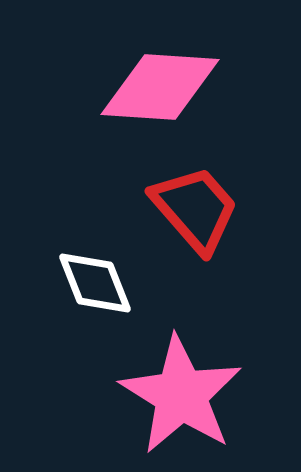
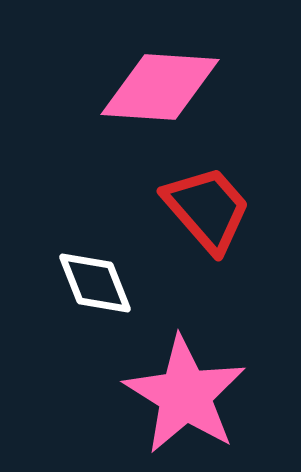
red trapezoid: moved 12 px right
pink star: moved 4 px right
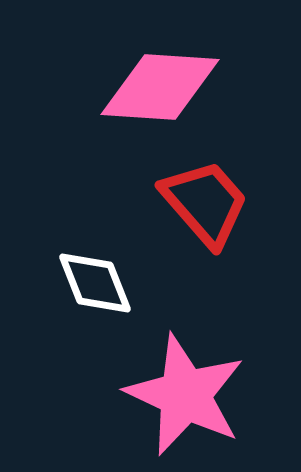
red trapezoid: moved 2 px left, 6 px up
pink star: rotated 7 degrees counterclockwise
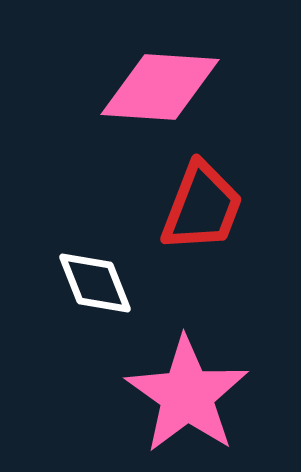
red trapezoid: moved 3 px left, 4 px down; rotated 62 degrees clockwise
pink star: moved 2 px right; rotated 10 degrees clockwise
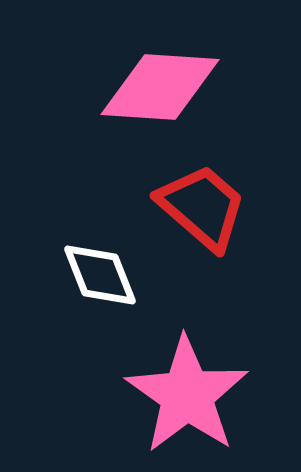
red trapezoid: rotated 70 degrees counterclockwise
white diamond: moved 5 px right, 8 px up
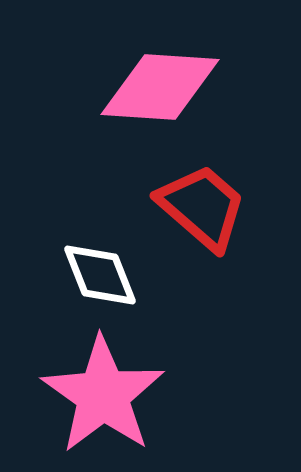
pink star: moved 84 px left
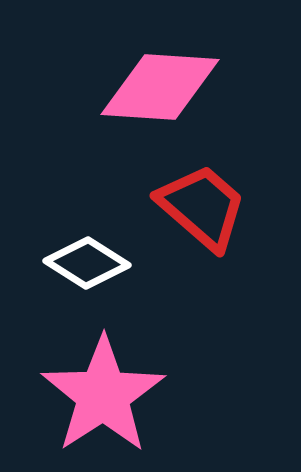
white diamond: moved 13 px left, 12 px up; rotated 36 degrees counterclockwise
pink star: rotated 4 degrees clockwise
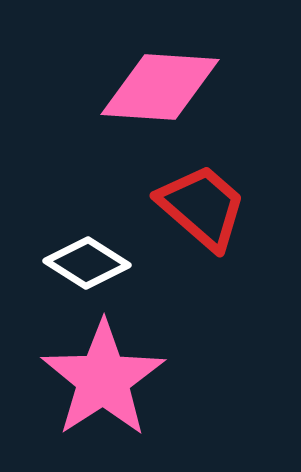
pink star: moved 16 px up
